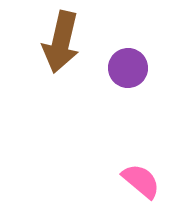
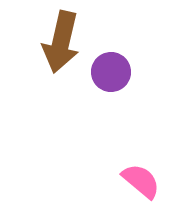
purple circle: moved 17 px left, 4 px down
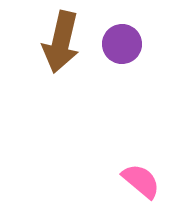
purple circle: moved 11 px right, 28 px up
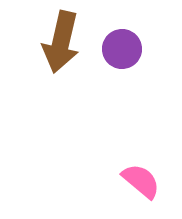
purple circle: moved 5 px down
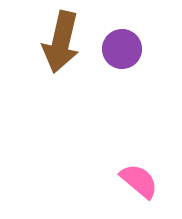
pink semicircle: moved 2 px left
